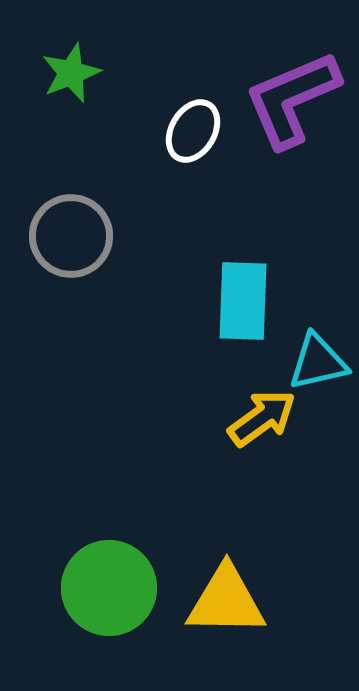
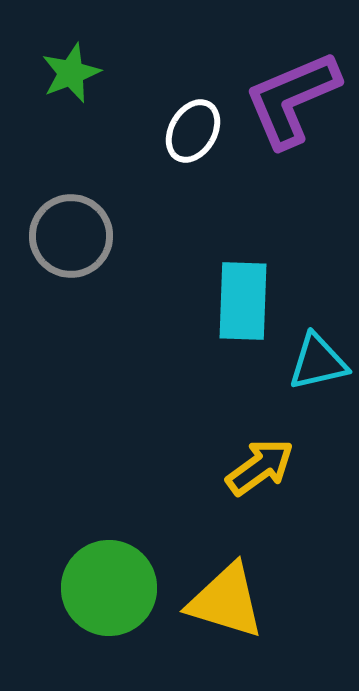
yellow arrow: moved 2 px left, 49 px down
yellow triangle: rotated 16 degrees clockwise
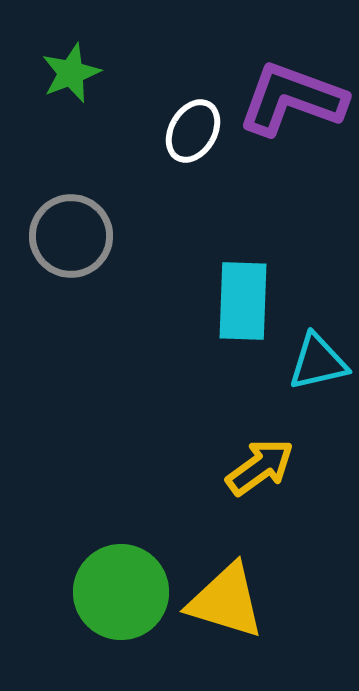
purple L-shape: rotated 43 degrees clockwise
green circle: moved 12 px right, 4 px down
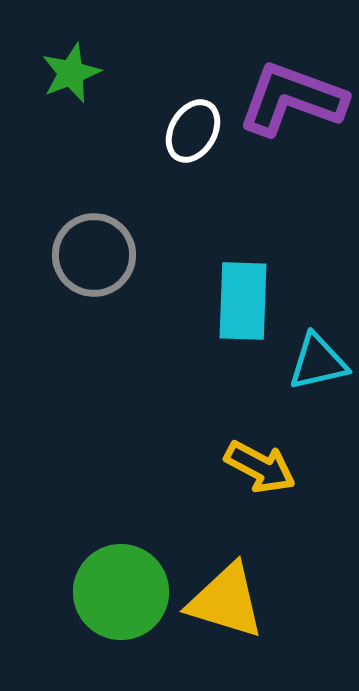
gray circle: moved 23 px right, 19 px down
yellow arrow: rotated 64 degrees clockwise
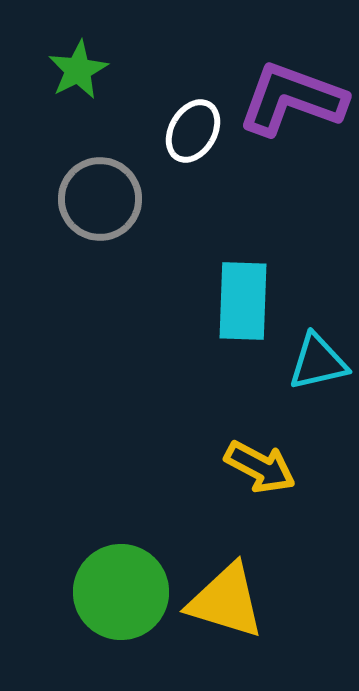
green star: moved 7 px right, 3 px up; rotated 6 degrees counterclockwise
gray circle: moved 6 px right, 56 px up
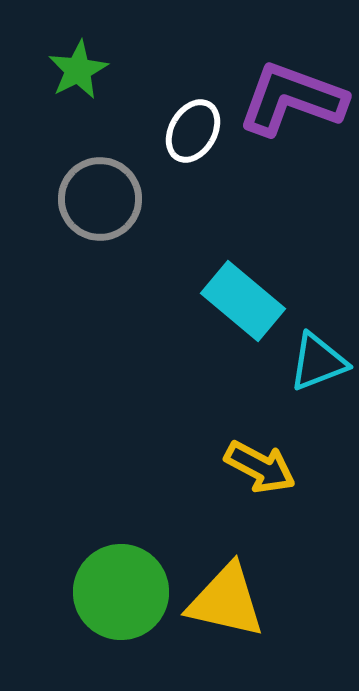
cyan rectangle: rotated 52 degrees counterclockwise
cyan triangle: rotated 8 degrees counterclockwise
yellow triangle: rotated 4 degrees counterclockwise
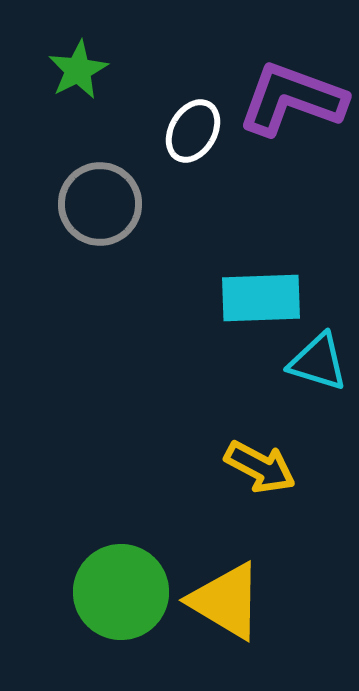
gray circle: moved 5 px down
cyan rectangle: moved 18 px right, 3 px up; rotated 42 degrees counterclockwise
cyan triangle: rotated 38 degrees clockwise
yellow triangle: rotated 18 degrees clockwise
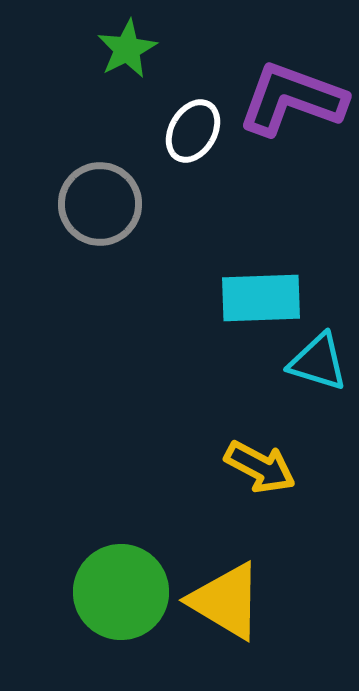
green star: moved 49 px right, 21 px up
